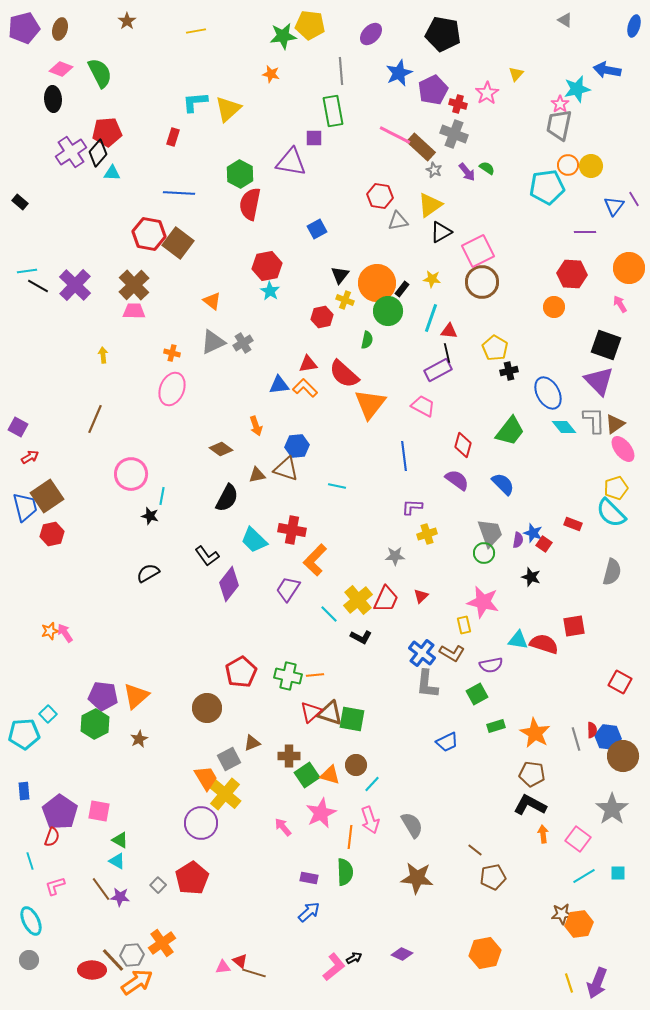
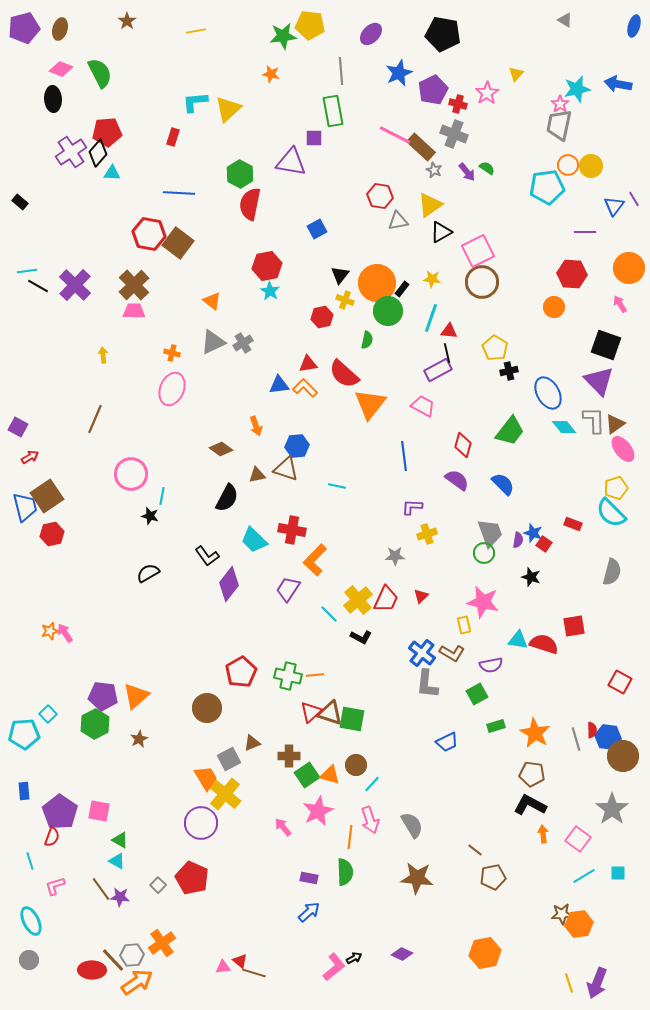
blue arrow at (607, 70): moved 11 px right, 14 px down
pink star at (321, 813): moved 3 px left, 2 px up
red pentagon at (192, 878): rotated 16 degrees counterclockwise
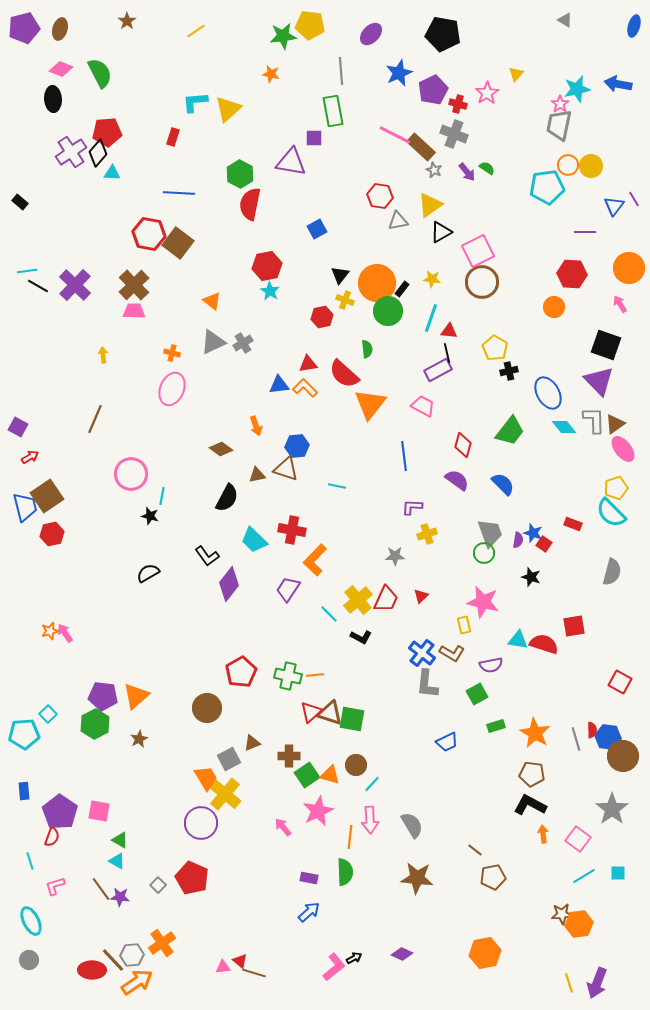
yellow line at (196, 31): rotated 24 degrees counterclockwise
green semicircle at (367, 340): moved 9 px down; rotated 18 degrees counterclockwise
pink arrow at (370, 820): rotated 16 degrees clockwise
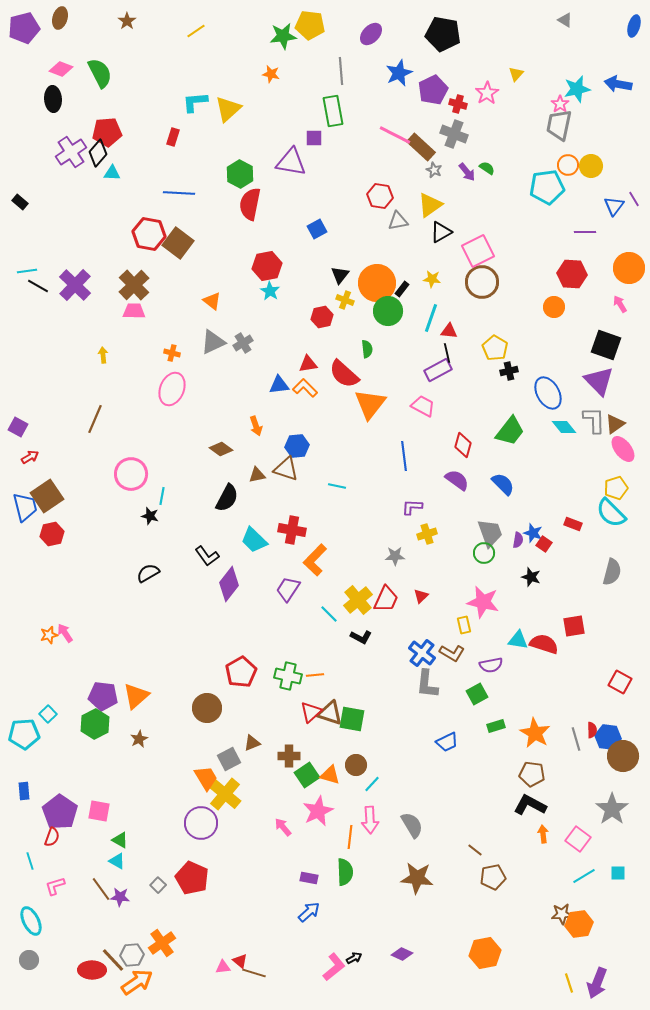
brown ellipse at (60, 29): moved 11 px up
orange star at (50, 631): moved 1 px left, 4 px down
